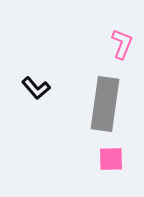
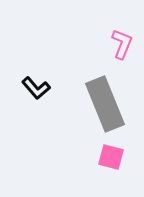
gray rectangle: rotated 30 degrees counterclockwise
pink square: moved 2 px up; rotated 16 degrees clockwise
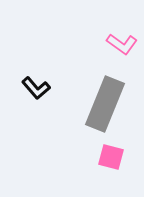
pink L-shape: rotated 104 degrees clockwise
gray rectangle: rotated 44 degrees clockwise
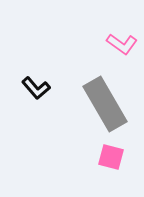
gray rectangle: rotated 52 degrees counterclockwise
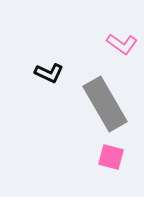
black L-shape: moved 13 px right, 15 px up; rotated 24 degrees counterclockwise
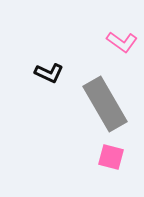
pink L-shape: moved 2 px up
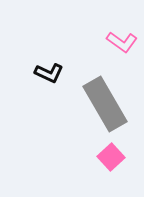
pink square: rotated 32 degrees clockwise
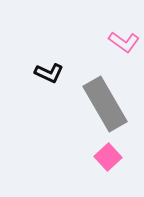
pink L-shape: moved 2 px right
pink square: moved 3 px left
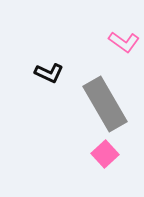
pink square: moved 3 px left, 3 px up
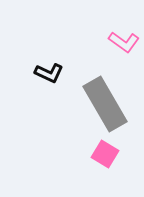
pink square: rotated 16 degrees counterclockwise
